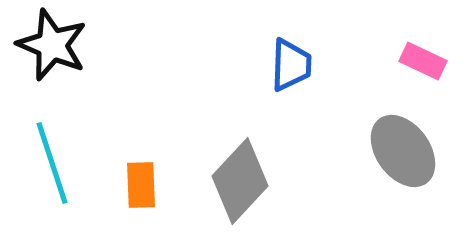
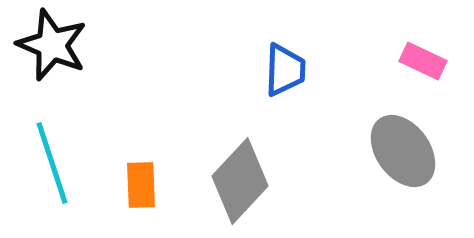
blue trapezoid: moved 6 px left, 5 px down
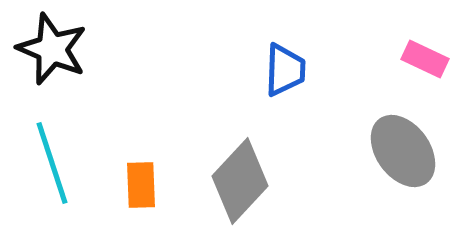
black star: moved 4 px down
pink rectangle: moved 2 px right, 2 px up
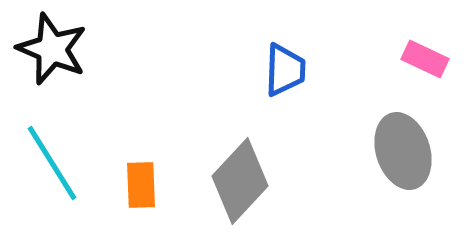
gray ellipse: rotated 18 degrees clockwise
cyan line: rotated 14 degrees counterclockwise
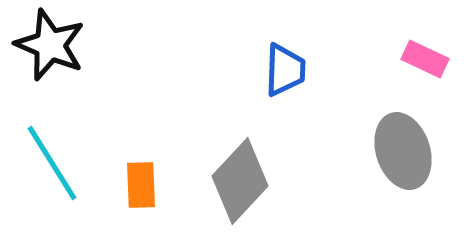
black star: moved 2 px left, 4 px up
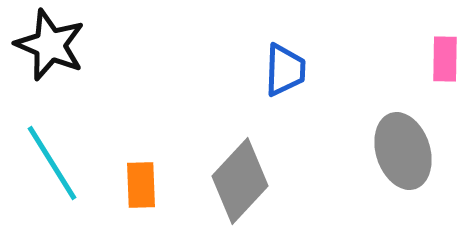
pink rectangle: moved 20 px right; rotated 66 degrees clockwise
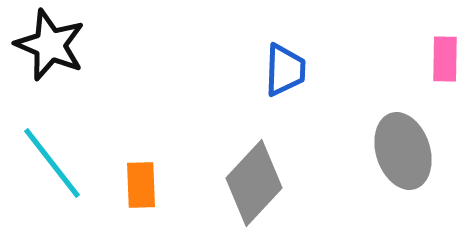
cyan line: rotated 6 degrees counterclockwise
gray diamond: moved 14 px right, 2 px down
